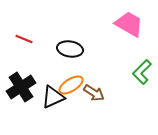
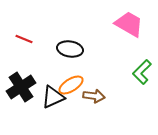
brown arrow: moved 3 px down; rotated 25 degrees counterclockwise
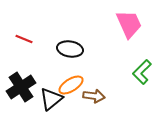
pink trapezoid: rotated 36 degrees clockwise
black triangle: moved 2 px left, 2 px down; rotated 15 degrees counterclockwise
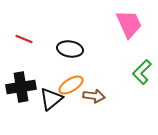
black cross: rotated 24 degrees clockwise
